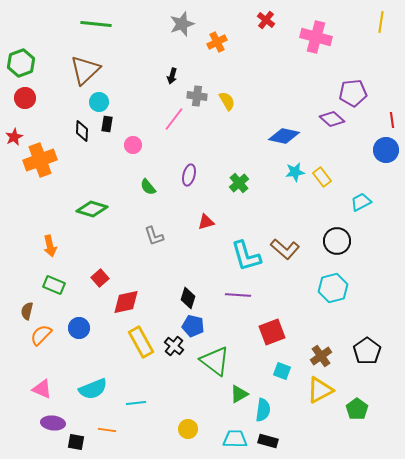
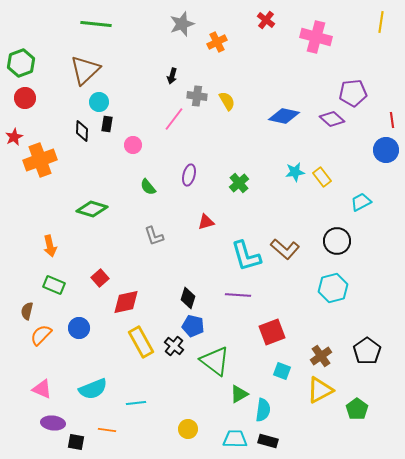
blue diamond at (284, 136): moved 20 px up
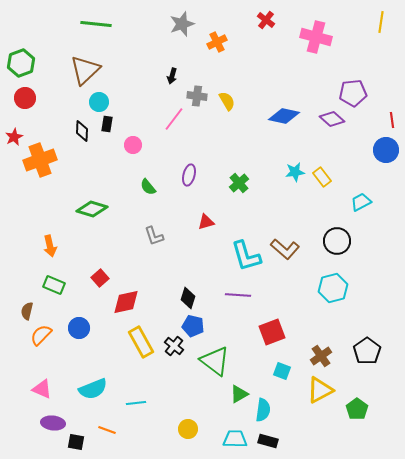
orange line at (107, 430): rotated 12 degrees clockwise
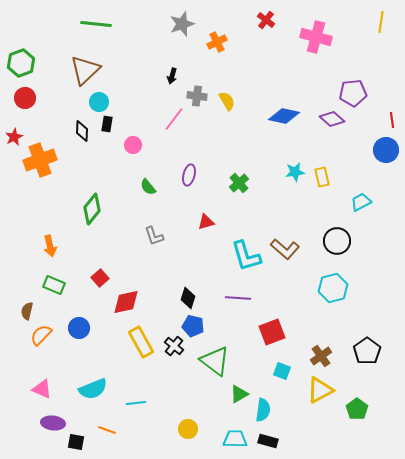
yellow rectangle at (322, 177): rotated 24 degrees clockwise
green diamond at (92, 209): rotated 68 degrees counterclockwise
purple line at (238, 295): moved 3 px down
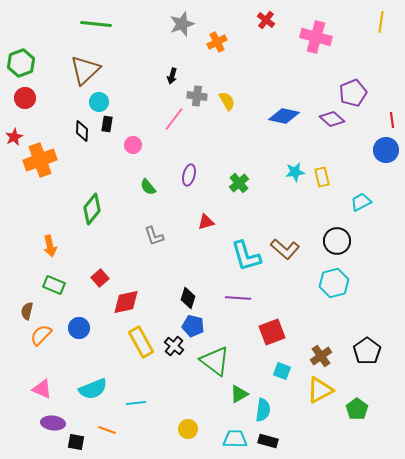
purple pentagon at (353, 93): rotated 16 degrees counterclockwise
cyan hexagon at (333, 288): moved 1 px right, 5 px up
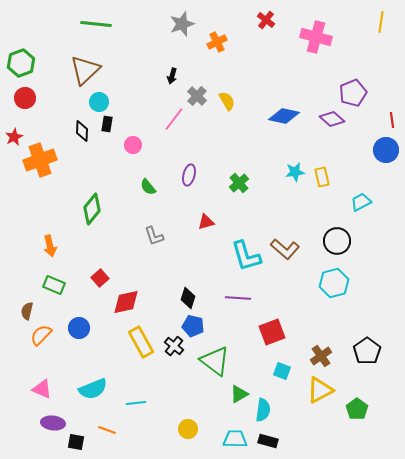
gray cross at (197, 96): rotated 36 degrees clockwise
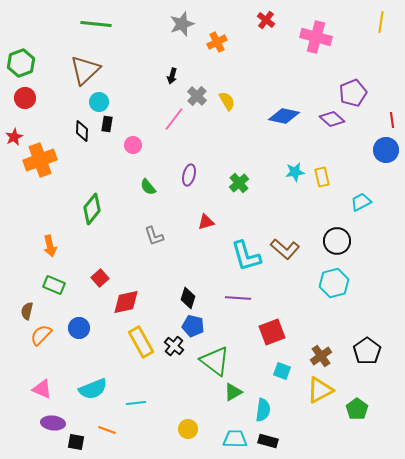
green triangle at (239, 394): moved 6 px left, 2 px up
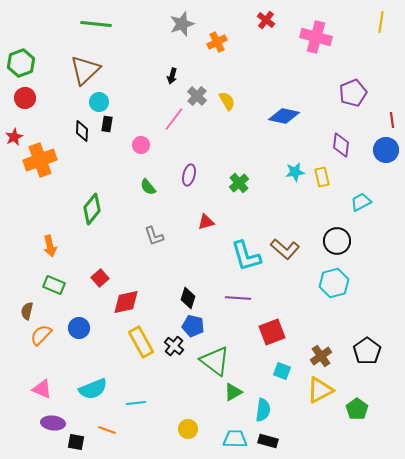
purple diamond at (332, 119): moved 9 px right, 26 px down; rotated 55 degrees clockwise
pink circle at (133, 145): moved 8 px right
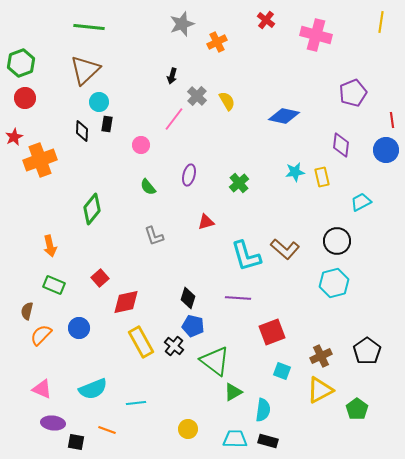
green line at (96, 24): moved 7 px left, 3 px down
pink cross at (316, 37): moved 2 px up
brown cross at (321, 356): rotated 10 degrees clockwise
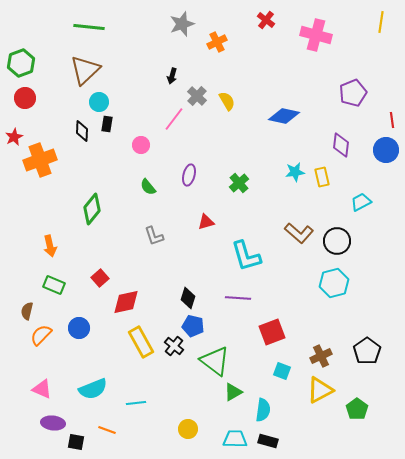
brown L-shape at (285, 249): moved 14 px right, 16 px up
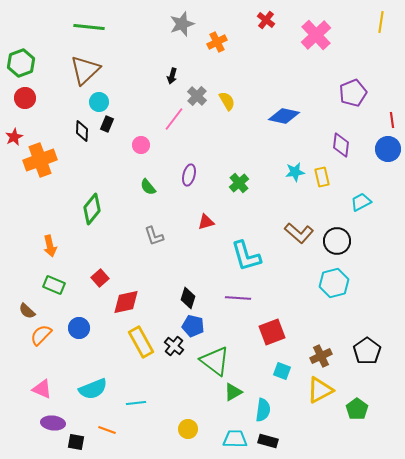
pink cross at (316, 35): rotated 32 degrees clockwise
black rectangle at (107, 124): rotated 14 degrees clockwise
blue circle at (386, 150): moved 2 px right, 1 px up
brown semicircle at (27, 311): rotated 60 degrees counterclockwise
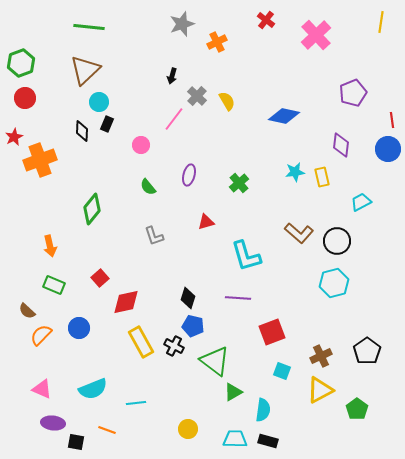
black cross at (174, 346): rotated 12 degrees counterclockwise
